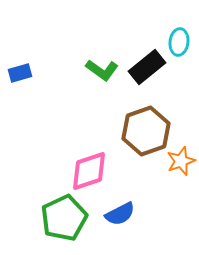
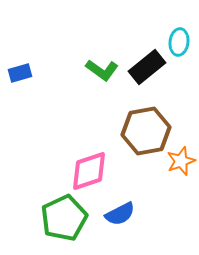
brown hexagon: rotated 9 degrees clockwise
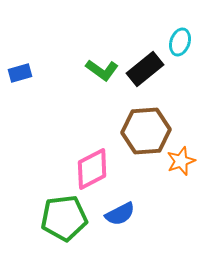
cyan ellipse: moved 1 px right; rotated 12 degrees clockwise
black rectangle: moved 2 px left, 2 px down
brown hexagon: rotated 6 degrees clockwise
pink diamond: moved 3 px right, 2 px up; rotated 9 degrees counterclockwise
green pentagon: rotated 18 degrees clockwise
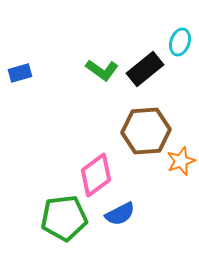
pink diamond: moved 4 px right, 6 px down; rotated 9 degrees counterclockwise
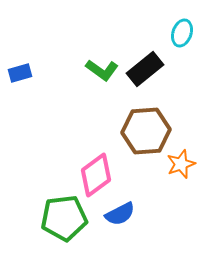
cyan ellipse: moved 2 px right, 9 px up
orange star: moved 3 px down
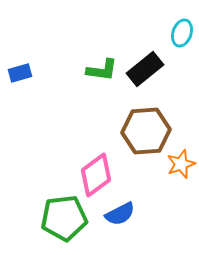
green L-shape: rotated 28 degrees counterclockwise
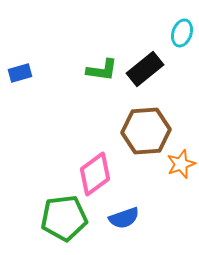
pink diamond: moved 1 px left, 1 px up
blue semicircle: moved 4 px right, 4 px down; rotated 8 degrees clockwise
